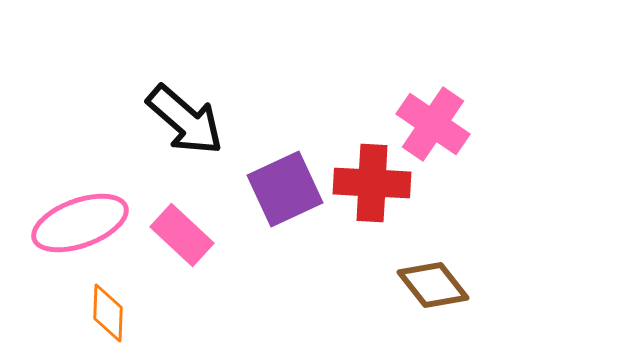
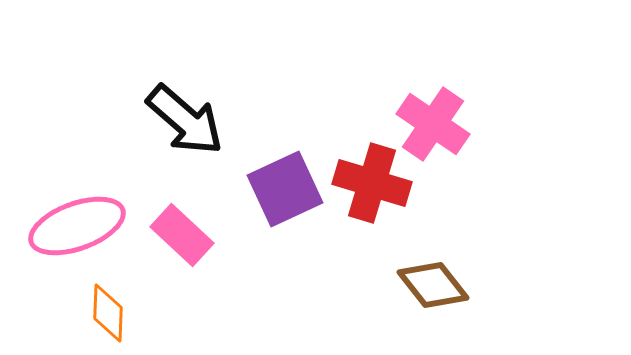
red cross: rotated 14 degrees clockwise
pink ellipse: moved 3 px left, 3 px down
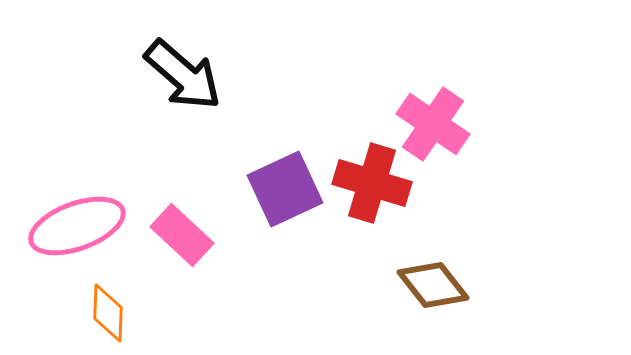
black arrow: moved 2 px left, 45 px up
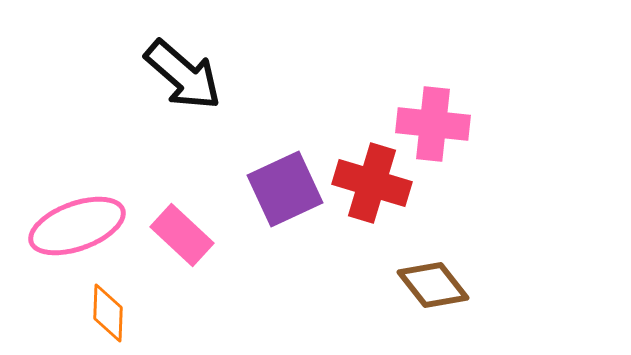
pink cross: rotated 28 degrees counterclockwise
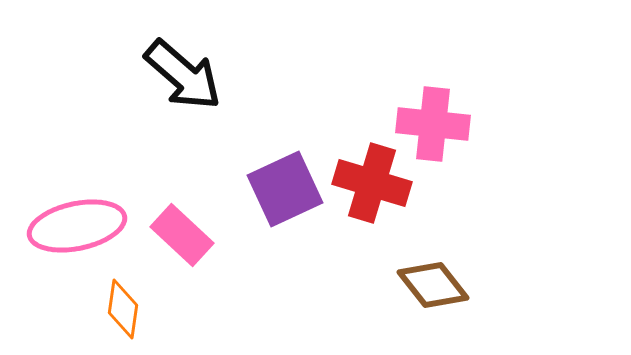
pink ellipse: rotated 8 degrees clockwise
orange diamond: moved 15 px right, 4 px up; rotated 6 degrees clockwise
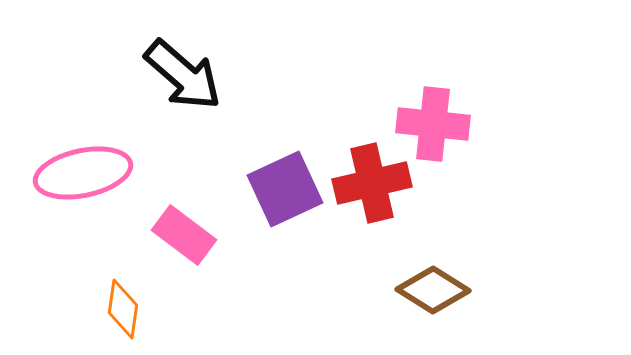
red cross: rotated 30 degrees counterclockwise
pink ellipse: moved 6 px right, 53 px up
pink rectangle: moved 2 px right; rotated 6 degrees counterclockwise
brown diamond: moved 5 px down; rotated 20 degrees counterclockwise
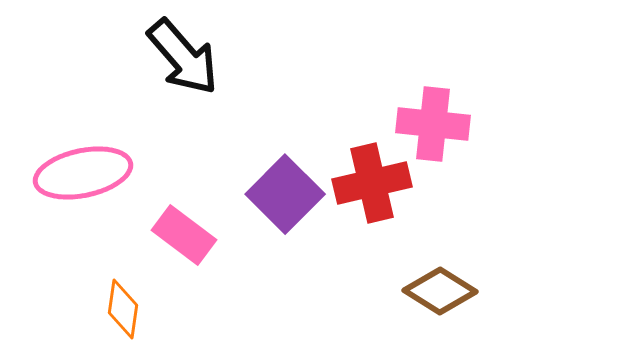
black arrow: moved 18 px up; rotated 8 degrees clockwise
purple square: moved 5 px down; rotated 20 degrees counterclockwise
brown diamond: moved 7 px right, 1 px down
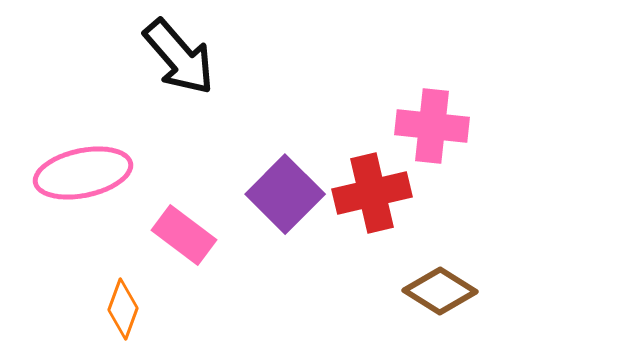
black arrow: moved 4 px left
pink cross: moved 1 px left, 2 px down
red cross: moved 10 px down
orange diamond: rotated 12 degrees clockwise
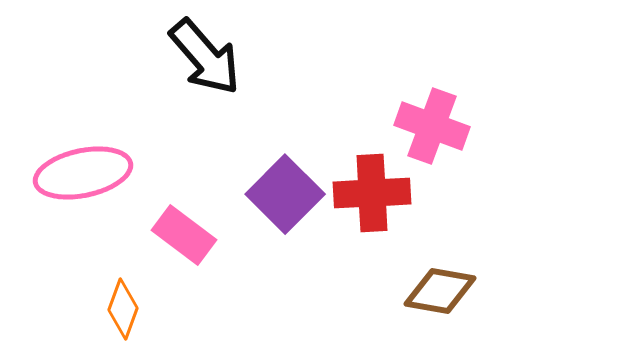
black arrow: moved 26 px right
pink cross: rotated 14 degrees clockwise
red cross: rotated 10 degrees clockwise
brown diamond: rotated 22 degrees counterclockwise
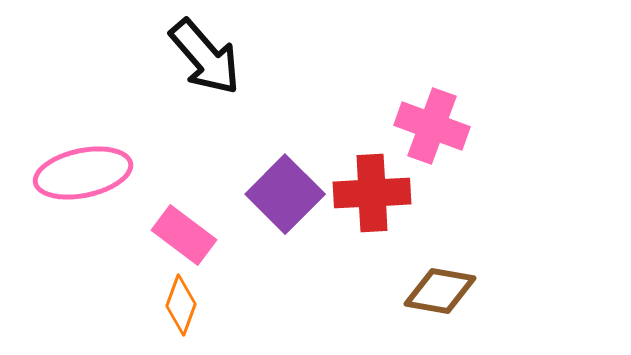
orange diamond: moved 58 px right, 4 px up
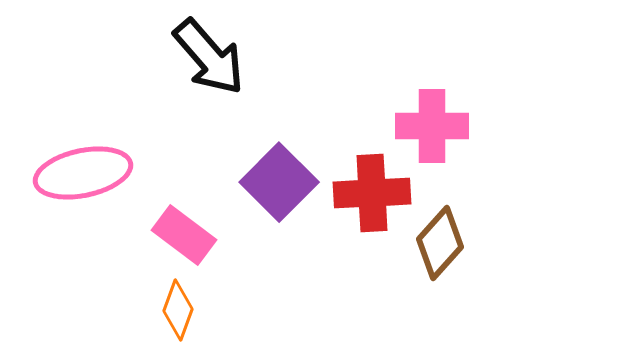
black arrow: moved 4 px right
pink cross: rotated 20 degrees counterclockwise
purple square: moved 6 px left, 12 px up
brown diamond: moved 48 px up; rotated 58 degrees counterclockwise
orange diamond: moved 3 px left, 5 px down
